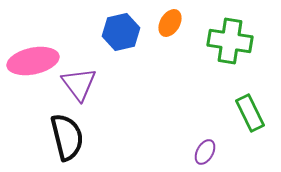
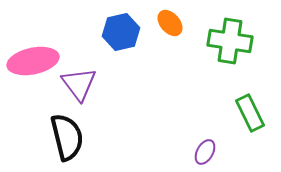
orange ellipse: rotated 72 degrees counterclockwise
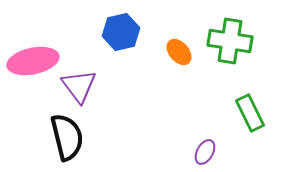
orange ellipse: moved 9 px right, 29 px down
purple triangle: moved 2 px down
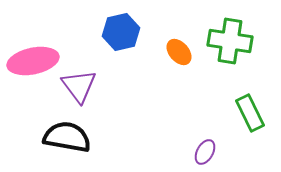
black semicircle: rotated 66 degrees counterclockwise
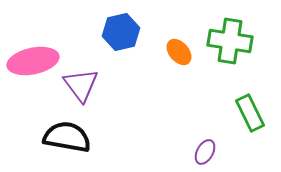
purple triangle: moved 2 px right, 1 px up
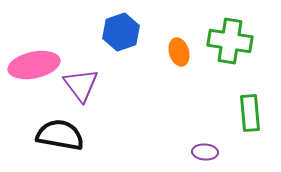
blue hexagon: rotated 6 degrees counterclockwise
orange ellipse: rotated 24 degrees clockwise
pink ellipse: moved 1 px right, 4 px down
green rectangle: rotated 21 degrees clockwise
black semicircle: moved 7 px left, 2 px up
purple ellipse: rotated 65 degrees clockwise
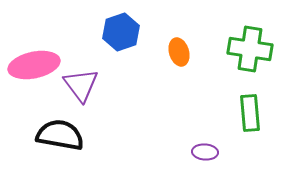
green cross: moved 20 px right, 8 px down
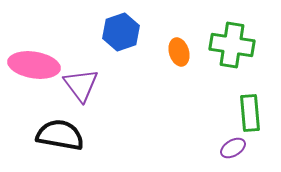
green cross: moved 18 px left, 4 px up
pink ellipse: rotated 21 degrees clockwise
purple ellipse: moved 28 px right, 4 px up; rotated 35 degrees counterclockwise
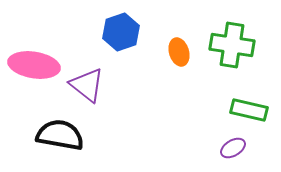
purple triangle: moved 6 px right; rotated 15 degrees counterclockwise
green rectangle: moved 1 px left, 3 px up; rotated 72 degrees counterclockwise
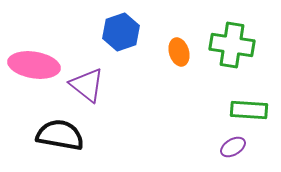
green rectangle: rotated 9 degrees counterclockwise
purple ellipse: moved 1 px up
